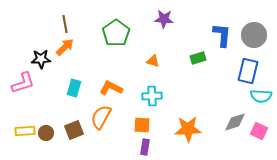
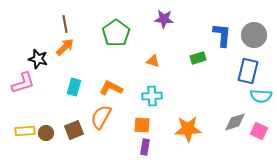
black star: moved 3 px left; rotated 18 degrees clockwise
cyan rectangle: moved 1 px up
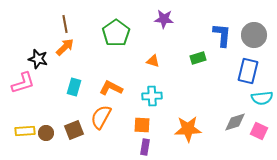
cyan semicircle: moved 1 px right, 2 px down; rotated 10 degrees counterclockwise
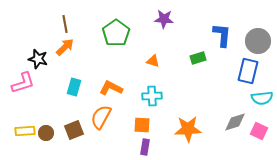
gray circle: moved 4 px right, 6 px down
